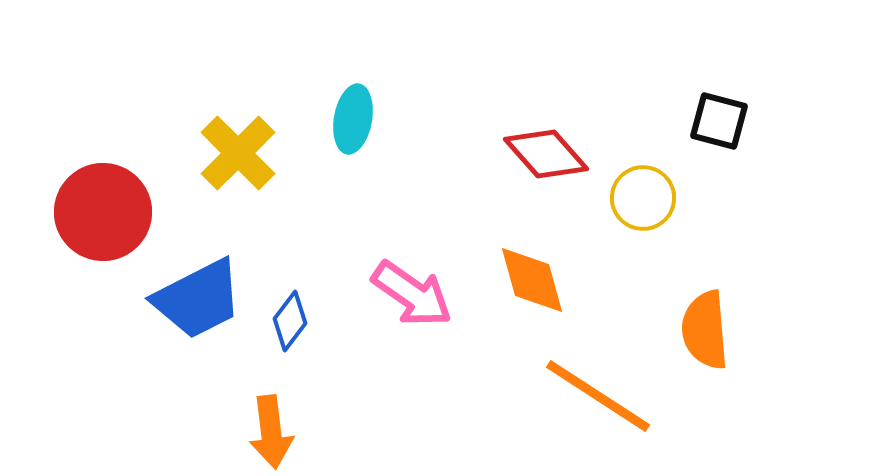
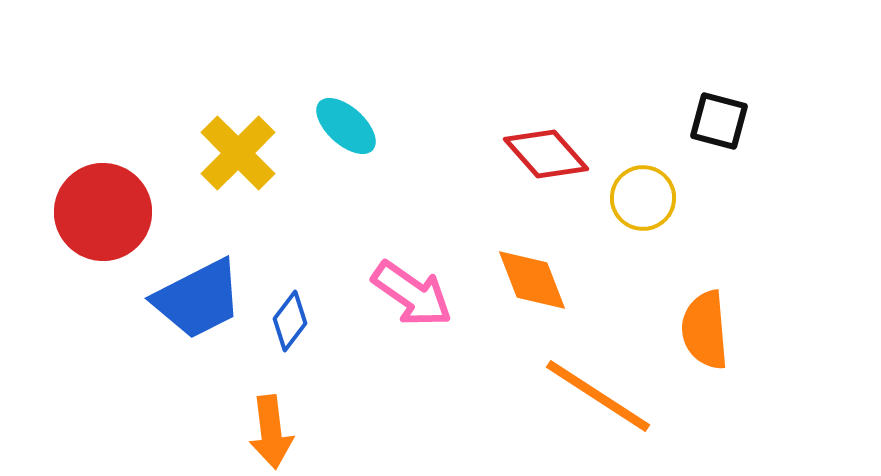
cyan ellipse: moved 7 px left, 7 px down; rotated 58 degrees counterclockwise
orange diamond: rotated 6 degrees counterclockwise
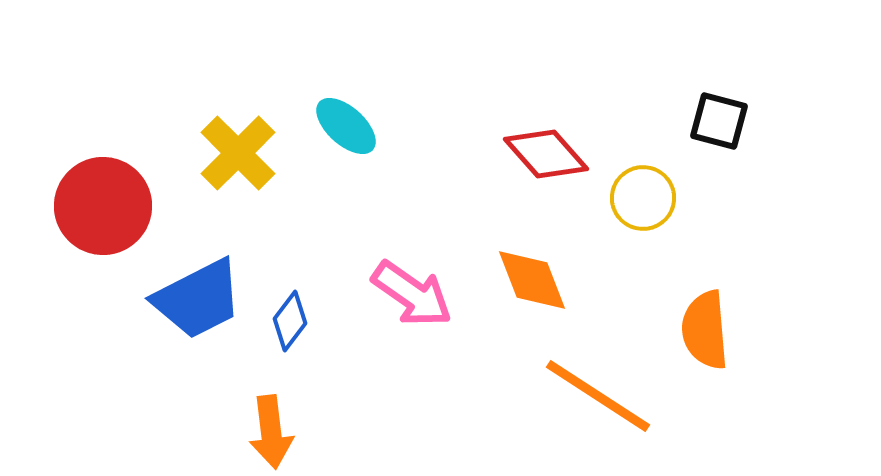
red circle: moved 6 px up
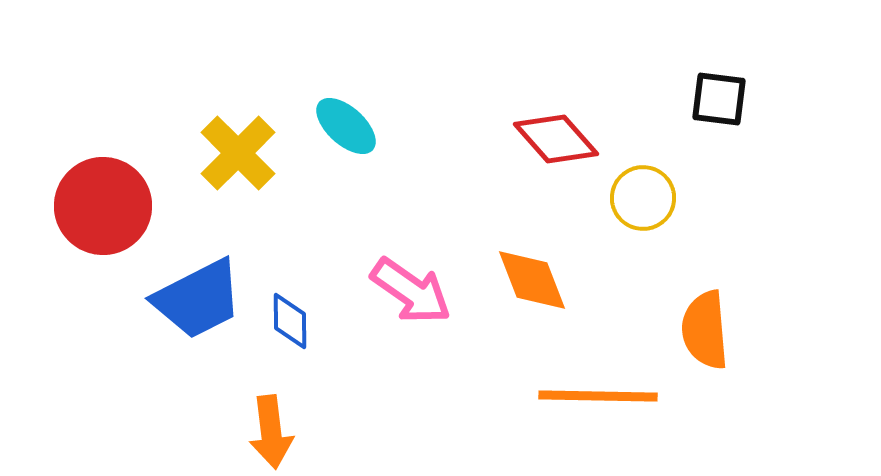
black square: moved 22 px up; rotated 8 degrees counterclockwise
red diamond: moved 10 px right, 15 px up
pink arrow: moved 1 px left, 3 px up
blue diamond: rotated 38 degrees counterclockwise
orange line: rotated 32 degrees counterclockwise
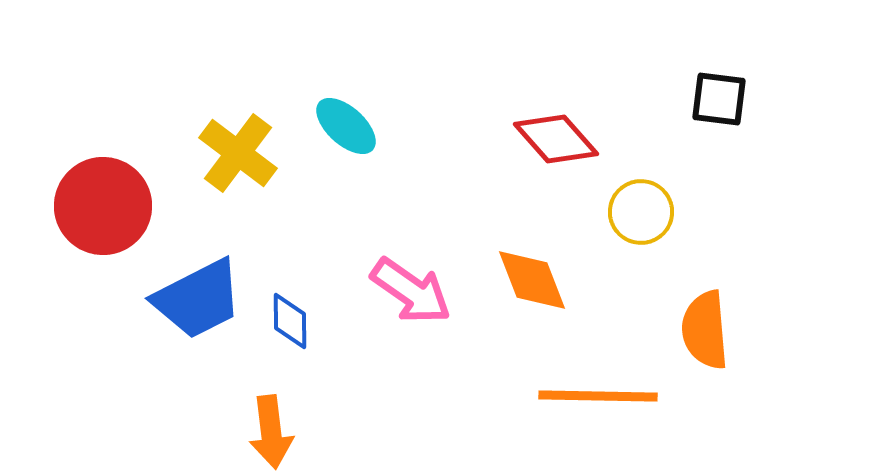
yellow cross: rotated 8 degrees counterclockwise
yellow circle: moved 2 px left, 14 px down
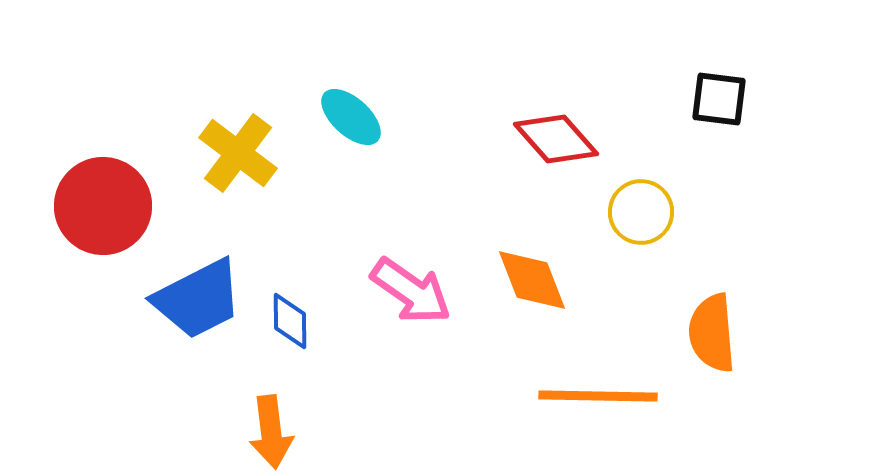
cyan ellipse: moved 5 px right, 9 px up
orange semicircle: moved 7 px right, 3 px down
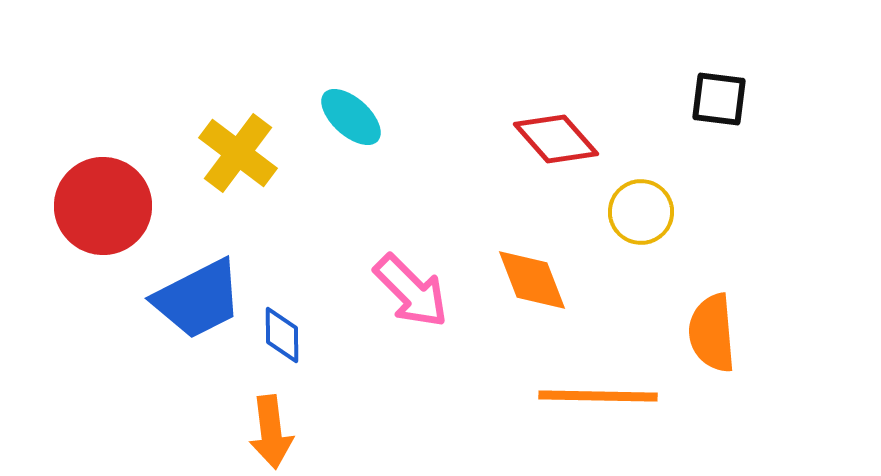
pink arrow: rotated 10 degrees clockwise
blue diamond: moved 8 px left, 14 px down
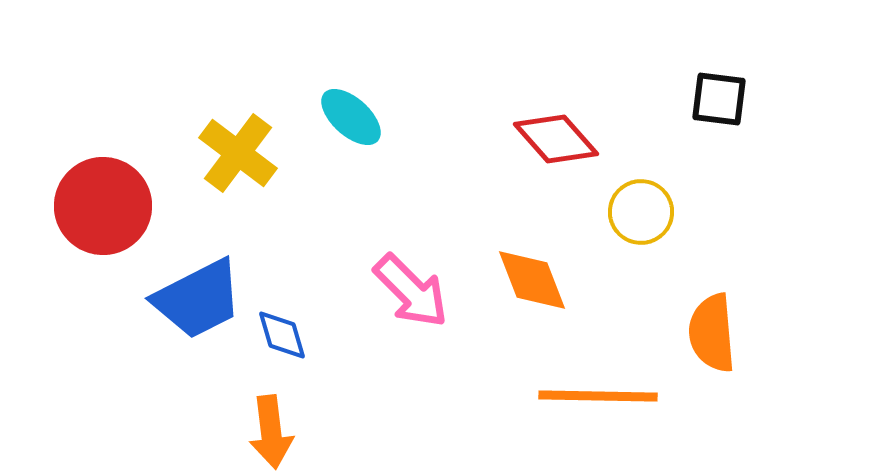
blue diamond: rotated 16 degrees counterclockwise
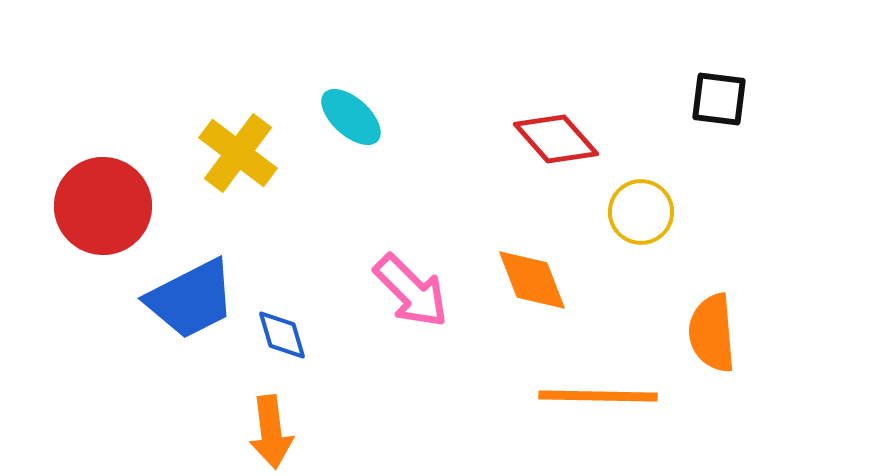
blue trapezoid: moved 7 px left
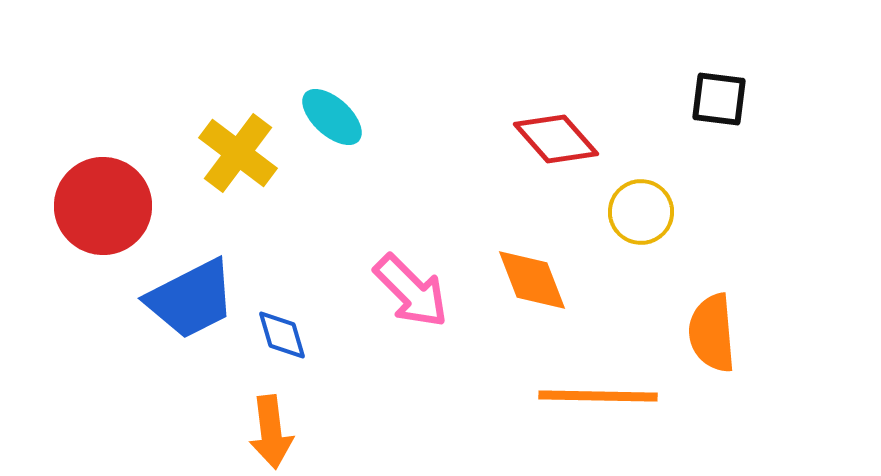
cyan ellipse: moved 19 px left
